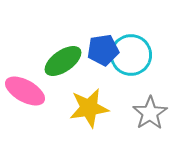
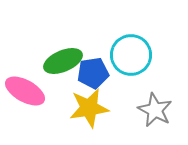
blue pentagon: moved 10 px left, 23 px down
green ellipse: rotated 12 degrees clockwise
gray star: moved 5 px right, 3 px up; rotated 12 degrees counterclockwise
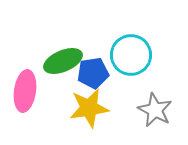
pink ellipse: rotated 69 degrees clockwise
